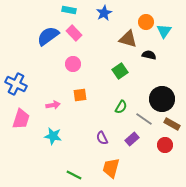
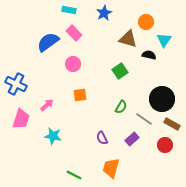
cyan triangle: moved 9 px down
blue semicircle: moved 6 px down
pink arrow: moved 6 px left; rotated 32 degrees counterclockwise
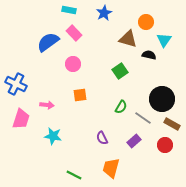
pink arrow: rotated 48 degrees clockwise
gray line: moved 1 px left, 1 px up
purple rectangle: moved 2 px right, 2 px down
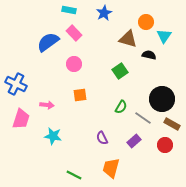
cyan triangle: moved 4 px up
pink circle: moved 1 px right
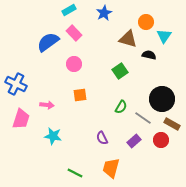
cyan rectangle: rotated 40 degrees counterclockwise
red circle: moved 4 px left, 5 px up
green line: moved 1 px right, 2 px up
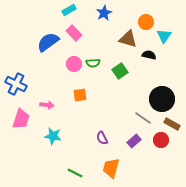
green semicircle: moved 28 px left, 44 px up; rotated 56 degrees clockwise
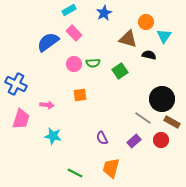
brown rectangle: moved 2 px up
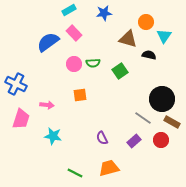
blue star: rotated 21 degrees clockwise
orange trapezoid: moved 2 px left; rotated 60 degrees clockwise
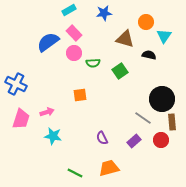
brown triangle: moved 3 px left
pink circle: moved 11 px up
pink arrow: moved 7 px down; rotated 24 degrees counterclockwise
brown rectangle: rotated 56 degrees clockwise
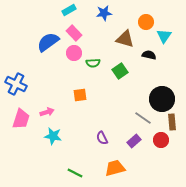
orange trapezoid: moved 6 px right
